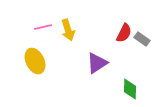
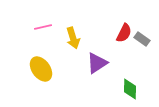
yellow arrow: moved 5 px right, 8 px down
yellow ellipse: moved 6 px right, 8 px down; rotated 10 degrees counterclockwise
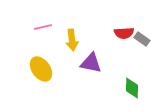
red semicircle: rotated 60 degrees clockwise
yellow arrow: moved 1 px left, 2 px down; rotated 10 degrees clockwise
purple triangle: moved 6 px left; rotated 45 degrees clockwise
green diamond: moved 2 px right, 1 px up
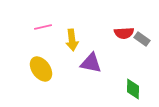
green diamond: moved 1 px right, 1 px down
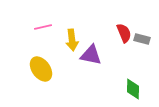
red semicircle: rotated 108 degrees counterclockwise
gray rectangle: rotated 21 degrees counterclockwise
purple triangle: moved 8 px up
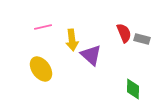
purple triangle: rotated 30 degrees clockwise
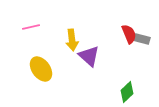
pink line: moved 12 px left
red semicircle: moved 5 px right, 1 px down
purple triangle: moved 2 px left, 1 px down
green diamond: moved 6 px left, 3 px down; rotated 45 degrees clockwise
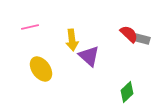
pink line: moved 1 px left
red semicircle: rotated 24 degrees counterclockwise
